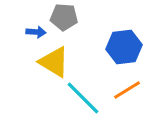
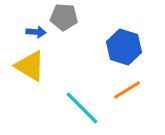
blue hexagon: rotated 24 degrees clockwise
yellow triangle: moved 24 px left, 4 px down
cyan line: moved 1 px left, 10 px down
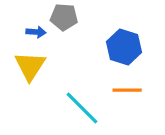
yellow triangle: rotated 32 degrees clockwise
orange line: rotated 32 degrees clockwise
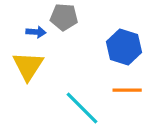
yellow triangle: moved 2 px left
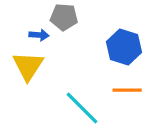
blue arrow: moved 3 px right, 3 px down
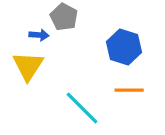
gray pentagon: rotated 24 degrees clockwise
orange line: moved 2 px right
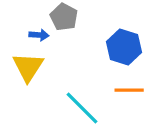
yellow triangle: moved 1 px down
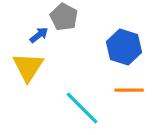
blue arrow: rotated 42 degrees counterclockwise
